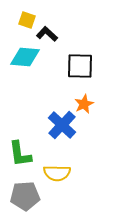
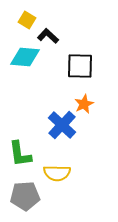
yellow square: rotated 12 degrees clockwise
black L-shape: moved 1 px right, 2 px down
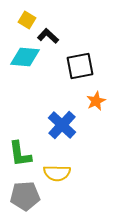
black square: rotated 12 degrees counterclockwise
orange star: moved 12 px right, 3 px up
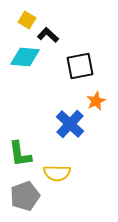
black L-shape: moved 1 px up
blue cross: moved 8 px right, 1 px up
gray pentagon: rotated 16 degrees counterclockwise
